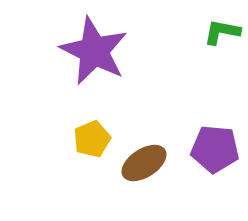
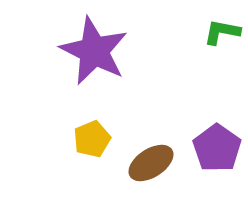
purple pentagon: moved 2 px right, 1 px up; rotated 30 degrees clockwise
brown ellipse: moved 7 px right
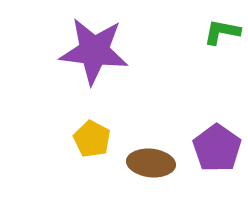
purple star: rotated 20 degrees counterclockwise
yellow pentagon: rotated 21 degrees counterclockwise
brown ellipse: rotated 39 degrees clockwise
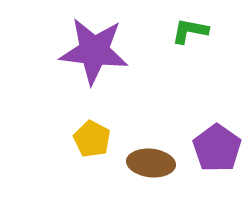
green L-shape: moved 32 px left, 1 px up
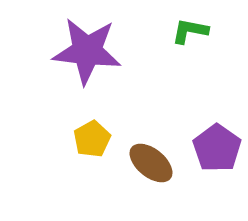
purple star: moved 7 px left
yellow pentagon: rotated 15 degrees clockwise
brown ellipse: rotated 33 degrees clockwise
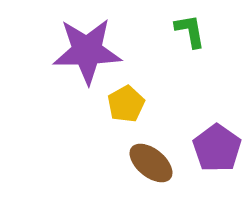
green L-shape: rotated 69 degrees clockwise
purple star: rotated 8 degrees counterclockwise
yellow pentagon: moved 34 px right, 35 px up
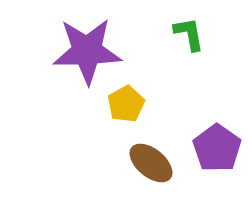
green L-shape: moved 1 px left, 3 px down
